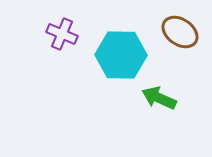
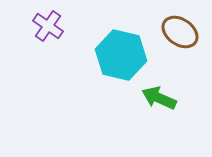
purple cross: moved 14 px left, 8 px up; rotated 12 degrees clockwise
cyan hexagon: rotated 12 degrees clockwise
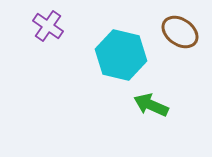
green arrow: moved 8 px left, 7 px down
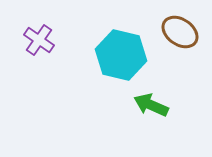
purple cross: moved 9 px left, 14 px down
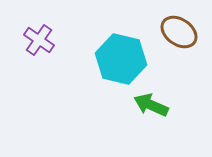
brown ellipse: moved 1 px left
cyan hexagon: moved 4 px down
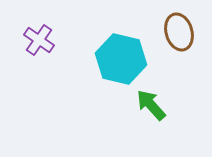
brown ellipse: rotated 39 degrees clockwise
green arrow: rotated 24 degrees clockwise
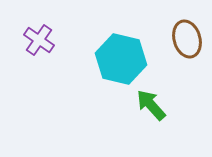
brown ellipse: moved 8 px right, 7 px down
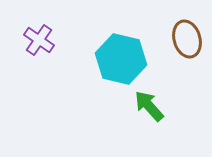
green arrow: moved 2 px left, 1 px down
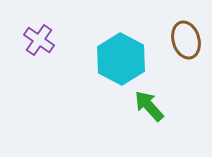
brown ellipse: moved 1 px left, 1 px down
cyan hexagon: rotated 15 degrees clockwise
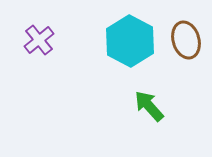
purple cross: rotated 16 degrees clockwise
cyan hexagon: moved 9 px right, 18 px up
